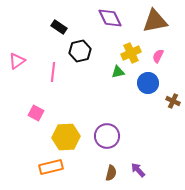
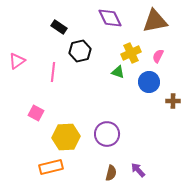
green triangle: rotated 32 degrees clockwise
blue circle: moved 1 px right, 1 px up
brown cross: rotated 24 degrees counterclockwise
purple circle: moved 2 px up
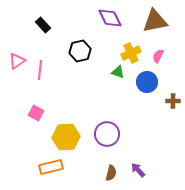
black rectangle: moved 16 px left, 2 px up; rotated 14 degrees clockwise
pink line: moved 13 px left, 2 px up
blue circle: moved 2 px left
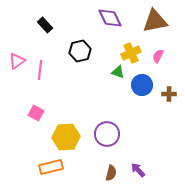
black rectangle: moved 2 px right
blue circle: moved 5 px left, 3 px down
brown cross: moved 4 px left, 7 px up
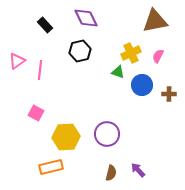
purple diamond: moved 24 px left
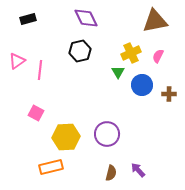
black rectangle: moved 17 px left, 6 px up; rotated 63 degrees counterclockwise
green triangle: rotated 40 degrees clockwise
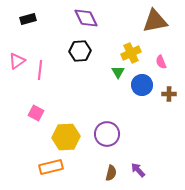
black hexagon: rotated 10 degrees clockwise
pink semicircle: moved 3 px right, 6 px down; rotated 48 degrees counterclockwise
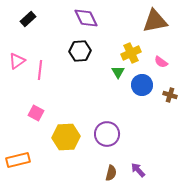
black rectangle: rotated 28 degrees counterclockwise
pink semicircle: rotated 32 degrees counterclockwise
brown cross: moved 1 px right, 1 px down; rotated 16 degrees clockwise
orange rectangle: moved 33 px left, 7 px up
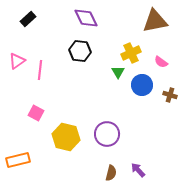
black hexagon: rotated 10 degrees clockwise
yellow hexagon: rotated 16 degrees clockwise
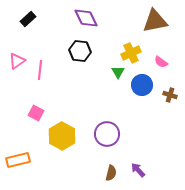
yellow hexagon: moved 4 px left, 1 px up; rotated 16 degrees clockwise
